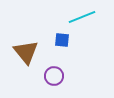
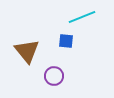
blue square: moved 4 px right, 1 px down
brown triangle: moved 1 px right, 1 px up
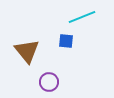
purple circle: moved 5 px left, 6 px down
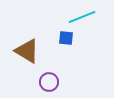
blue square: moved 3 px up
brown triangle: rotated 20 degrees counterclockwise
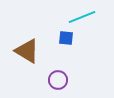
purple circle: moved 9 px right, 2 px up
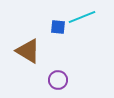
blue square: moved 8 px left, 11 px up
brown triangle: moved 1 px right
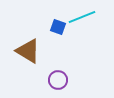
blue square: rotated 14 degrees clockwise
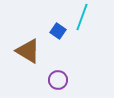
cyan line: rotated 48 degrees counterclockwise
blue square: moved 4 px down; rotated 14 degrees clockwise
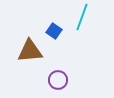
blue square: moved 4 px left
brown triangle: moved 2 px right; rotated 36 degrees counterclockwise
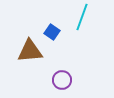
blue square: moved 2 px left, 1 px down
purple circle: moved 4 px right
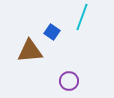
purple circle: moved 7 px right, 1 px down
